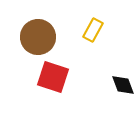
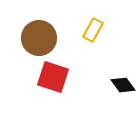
brown circle: moved 1 px right, 1 px down
black diamond: rotated 15 degrees counterclockwise
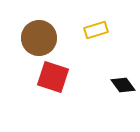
yellow rectangle: moved 3 px right; rotated 45 degrees clockwise
